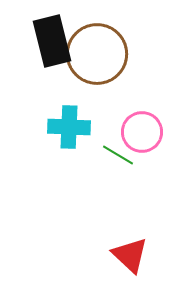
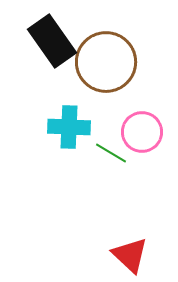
black rectangle: rotated 21 degrees counterclockwise
brown circle: moved 9 px right, 8 px down
green line: moved 7 px left, 2 px up
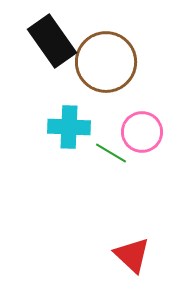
red triangle: moved 2 px right
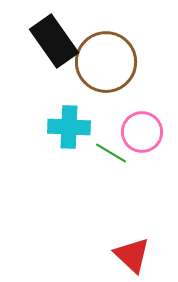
black rectangle: moved 2 px right
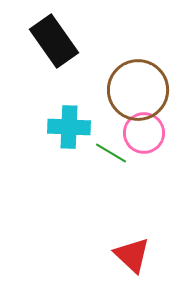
brown circle: moved 32 px right, 28 px down
pink circle: moved 2 px right, 1 px down
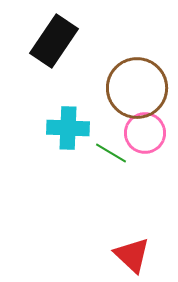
black rectangle: rotated 69 degrees clockwise
brown circle: moved 1 px left, 2 px up
cyan cross: moved 1 px left, 1 px down
pink circle: moved 1 px right
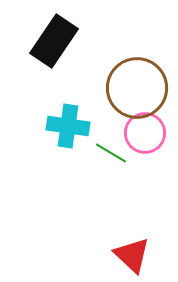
cyan cross: moved 2 px up; rotated 6 degrees clockwise
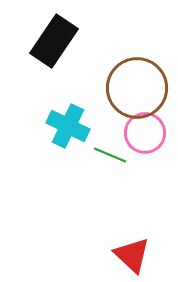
cyan cross: rotated 18 degrees clockwise
green line: moved 1 px left, 2 px down; rotated 8 degrees counterclockwise
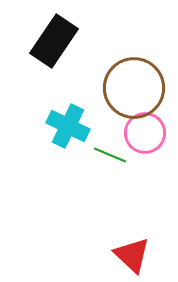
brown circle: moved 3 px left
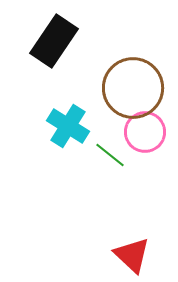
brown circle: moved 1 px left
cyan cross: rotated 6 degrees clockwise
pink circle: moved 1 px up
green line: rotated 16 degrees clockwise
